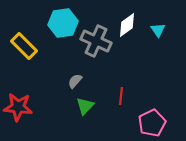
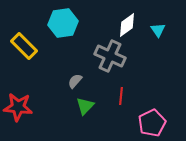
gray cross: moved 14 px right, 15 px down
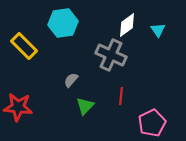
gray cross: moved 1 px right, 1 px up
gray semicircle: moved 4 px left, 1 px up
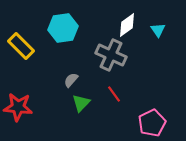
cyan hexagon: moved 5 px down
yellow rectangle: moved 3 px left
red line: moved 7 px left, 2 px up; rotated 42 degrees counterclockwise
green triangle: moved 4 px left, 3 px up
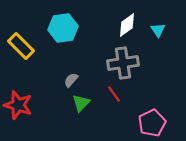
gray cross: moved 12 px right, 8 px down; rotated 32 degrees counterclockwise
red star: moved 2 px up; rotated 12 degrees clockwise
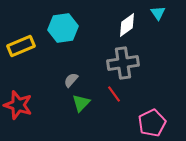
cyan triangle: moved 17 px up
yellow rectangle: rotated 68 degrees counterclockwise
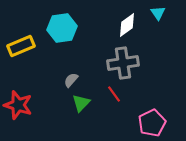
cyan hexagon: moved 1 px left
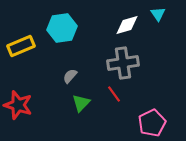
cyan triangle: moved 1 px down
white diamond: rotated 20 degrees clockwise
gray semicircle: moved 1 px left, 4 px up
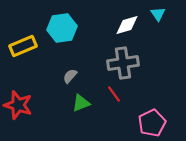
yellow rectangle: moved 2 px right
green triangle: rotated 24 degrees clockwise
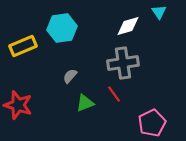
cyan triangle: moved 1 px right, 2 px up
white diamond: moved 1 px right, 1 px down
green triangle: moved 4 px right
